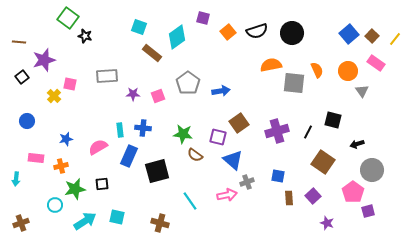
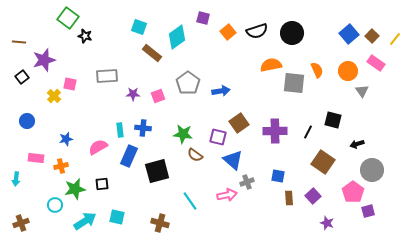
purple cross at (277, 131): moved 2 px left; rotated 15 degrees clockwise
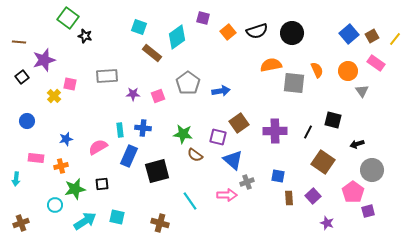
brown square at (372, 36): rotated 16 degrees clockwise
pink arrow at (227, 195): rotated 12 degrees clockwise
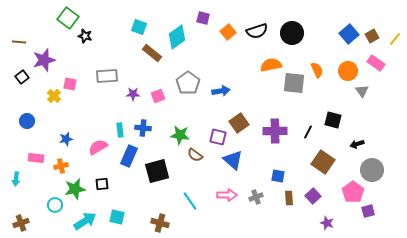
green star at (183, 134): moved 3 px left, 1 px down
gray cross at (247, 182): moved 9 px right, 15 px down
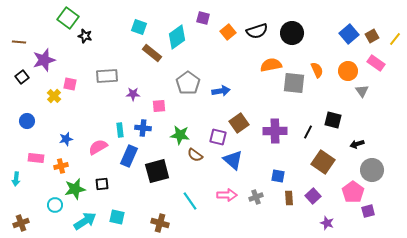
pink square at (158, 96): moved 1 px right, 10 px down; rotated 16 degrees clockwise
